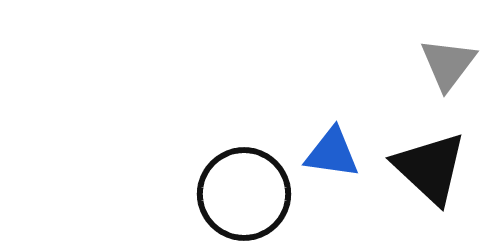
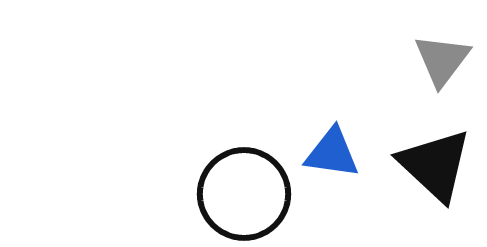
gray triangle: moved 6 px left, 4 px up
black triangle: moved 5 px right, 3 px up
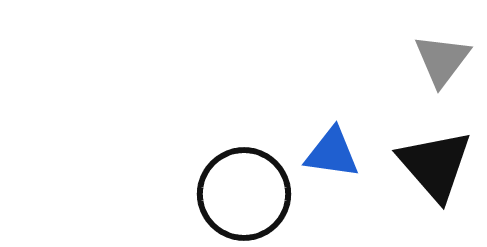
black triangle: rotated 6 degrees clockwise
